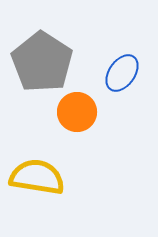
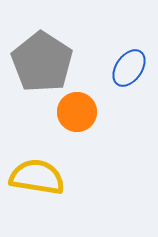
blue ellipse: moved 7 px right, 5 px up
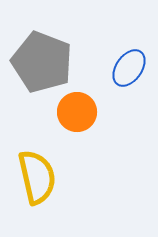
gray pentagon: rotated 12 degrees counterclockwise
yellow semicircle: rotated 68 degrees clockwise
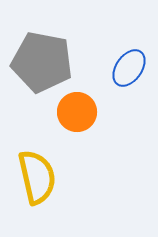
gray pentagon: rotated 10 degrees counterclockwise
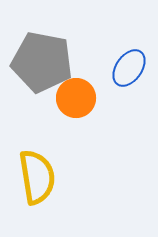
orange circle: moved 1 px left, 14 px up
yellow semicircle: rotated 4 degrees clockwise
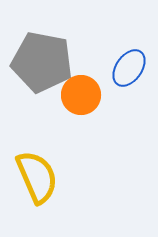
orange circle: moved 5 px right, 3 px up
yellow semicircle: rotated 14 degrees counterclockwise
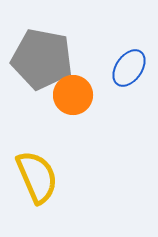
gray pentagon: moved 3 px up
orange circle: moved 8 px left
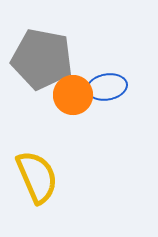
blue ellipse: moved 22 px left, 19 px down; rotated 45 degrees clockwise
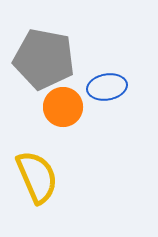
gray pentagon: moved 2 px right
orange circle: moved 10 px left, 12 px down
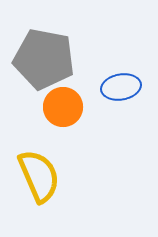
blue ellipse: moved 14 px right
yellow semicircle: moved 2 px right, 1 px up
